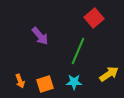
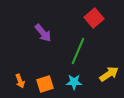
purple arrow: moved 3 px right, 3 px up
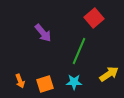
green line: moved 1 px right
